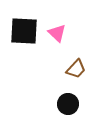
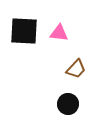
pink triangle: moved 2 px right; rotated 36 degrees counterclockwise
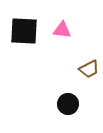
pink triangle: moved 3 px right, 3 px up
brown trapezoid: moved 13 px right; rotated 20 degrees clockwise
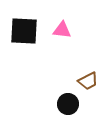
brown trapezoid: moved 1 px left, 12 px down
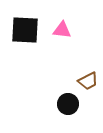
black square: moved 1 px right, 1 px up
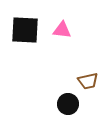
brown trapezoid: rotated 15 degrees clockwise
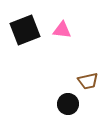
black square: rotated 24 degrees counterclockwise
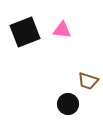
black square: moved 2 px down
brown trapezoid: rotated 30 degrees clockwise
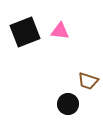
pink triangle: moved 2 px left, 1 px down
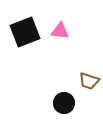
brown trapezoid: moved 1 px right
black circle: moved 4 px left, 1 px up
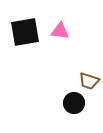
black square: rotated 12 degrees clockwise
black circle: moved 10 px right
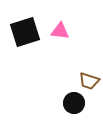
black square: rotated 8 degrees counterclockwise
